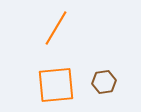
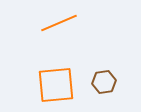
orange line: moved 3 px right, 5 px up; rotated 36 degrees clockwise
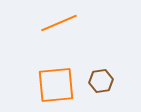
brown hexagon: moved 3 px left, 1 px up
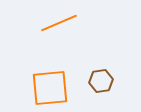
orange square: moved 6 px left, 3 px down
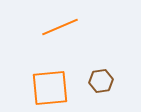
orange line: moved 1 px right, 4 px down
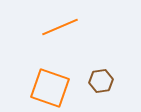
orange square: rotated 24 degrees clockwise
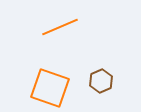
brown hexagon: rotated 15 degrees counterclockwise
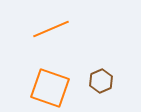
orange line: moved 9 px left, 2 px down
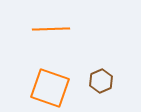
orange line: rotated 21 degrees clockwise
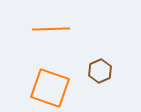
brown hexagon: moved 1 px left, 10 px up
